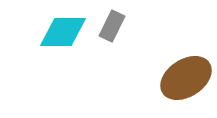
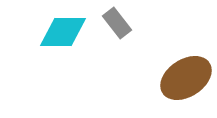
gray rectangle: moved 5 px right, 3 px up; rotated 64 degrees counterclockwise
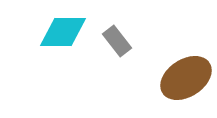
gray rectangle: moved 18 px down
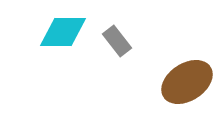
brown ellipse: moved 1 px right, 4 px down
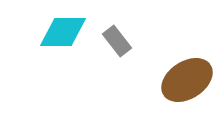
brown ellipse: moved 2 px up
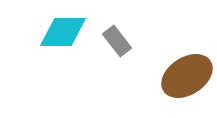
brown ellipse: moved 4 px up
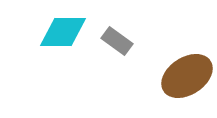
gray rectangle: rotated 16 degrees counterclockwise
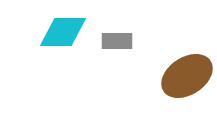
gray rectangle: rotated 36 degrees counterclockwise
